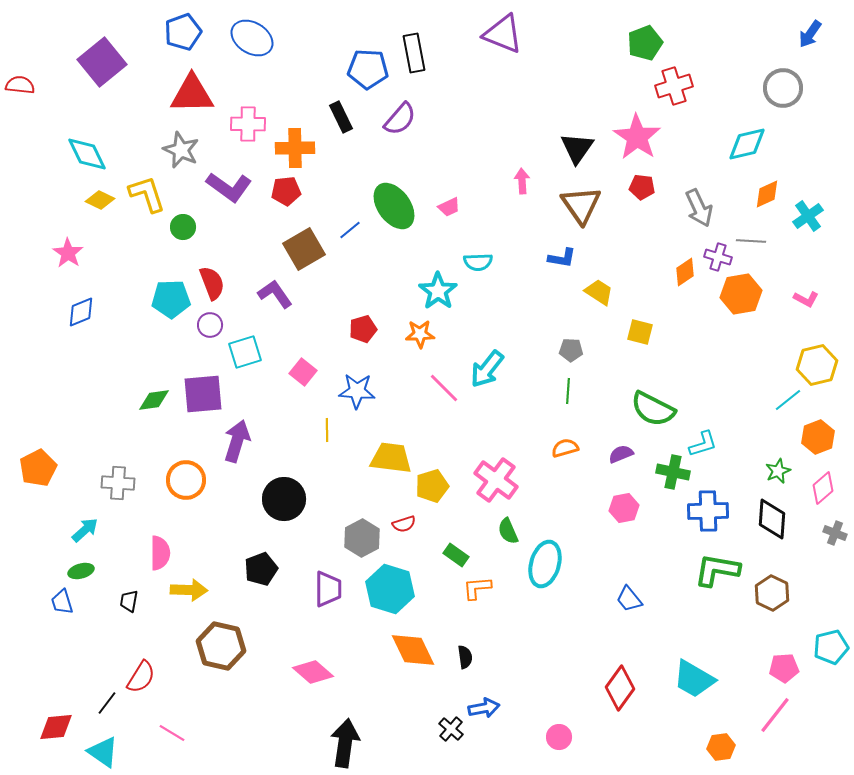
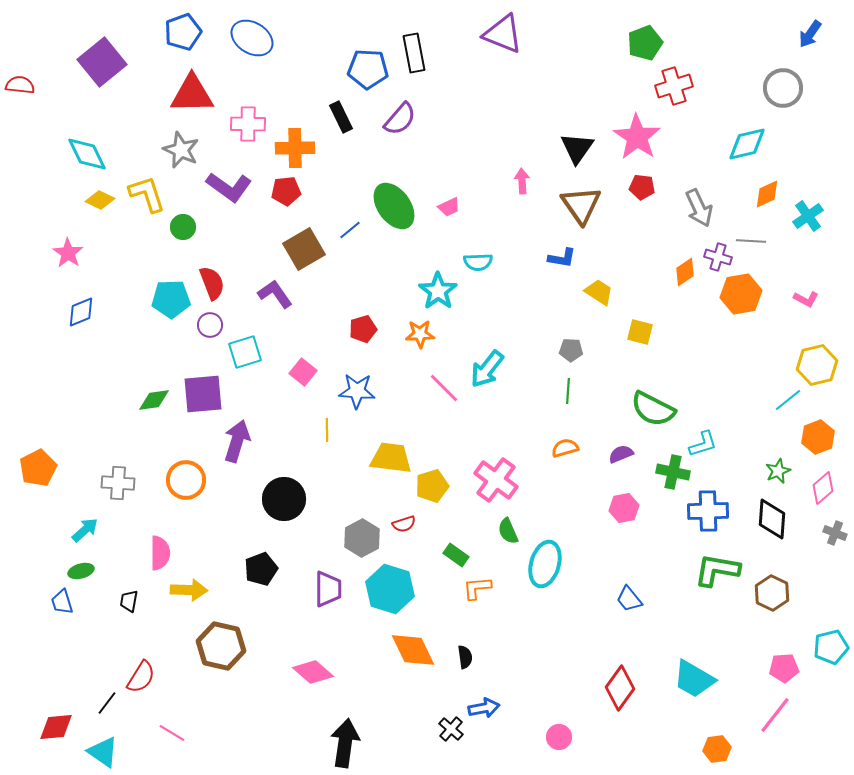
orange hexagon at (721, 747): moved 4 px left, 2 px down
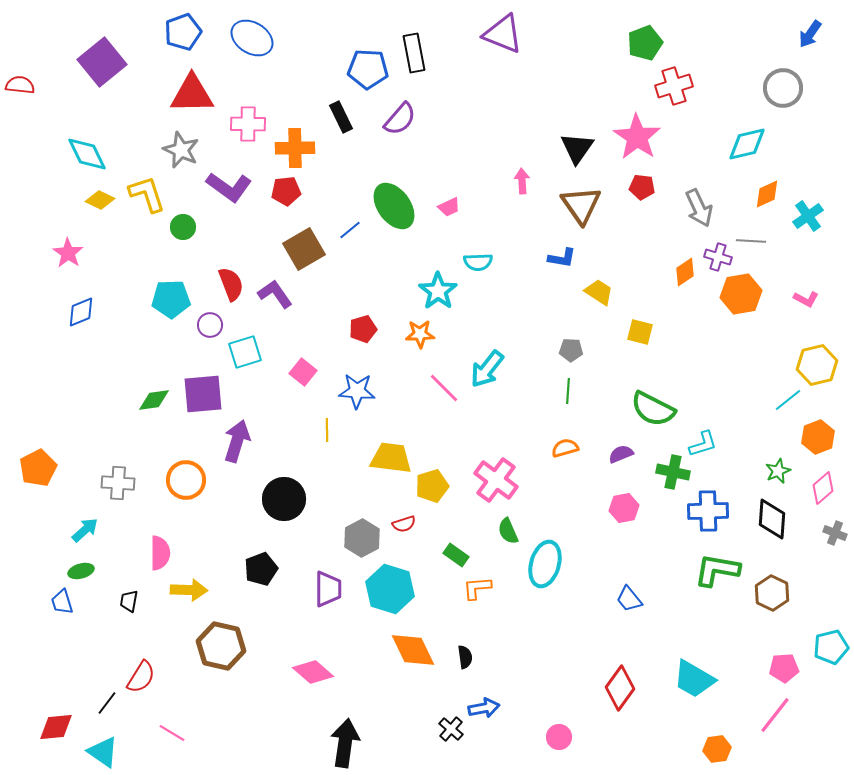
red semicircle at (212, 283): moved 19 px right, 1 px down
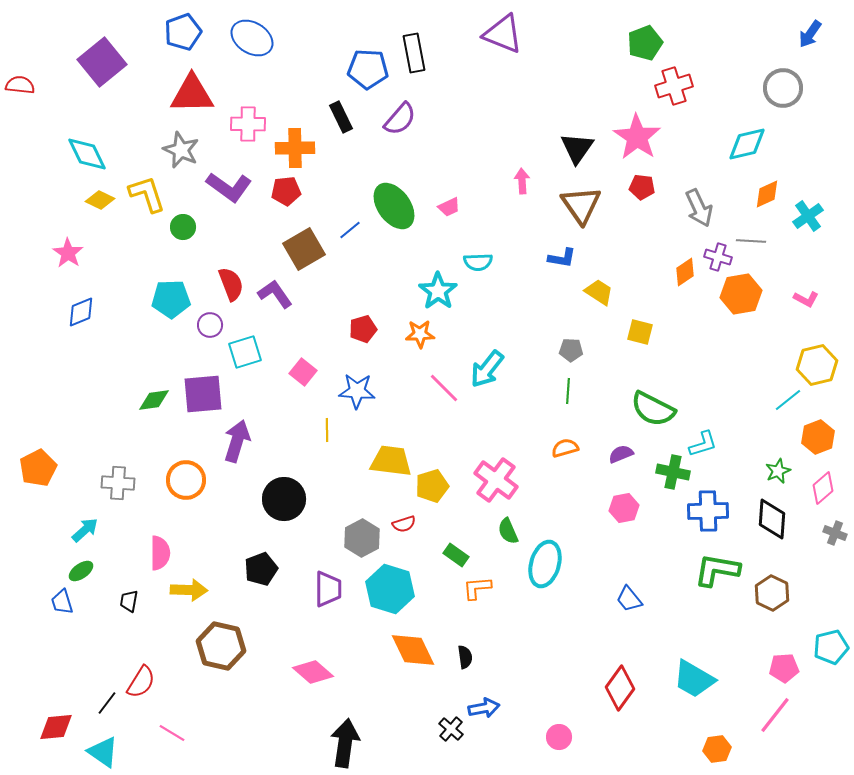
yellow trapezoid at (391, 458): moved 3 px down
green ellipse at (81, 571): rotated 20 degrees counterclockwise
red semicircle at (141, 677): moved 5 px down
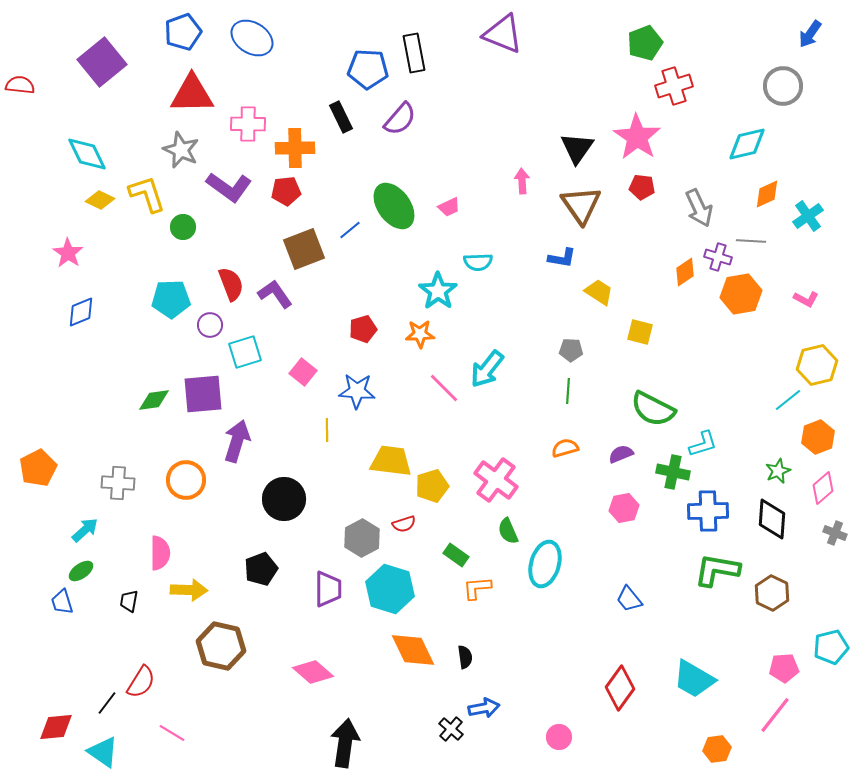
gray circle at (783, 88): moved 2 px up
brown square at (304, 249): rotated 9 degrees clockwise
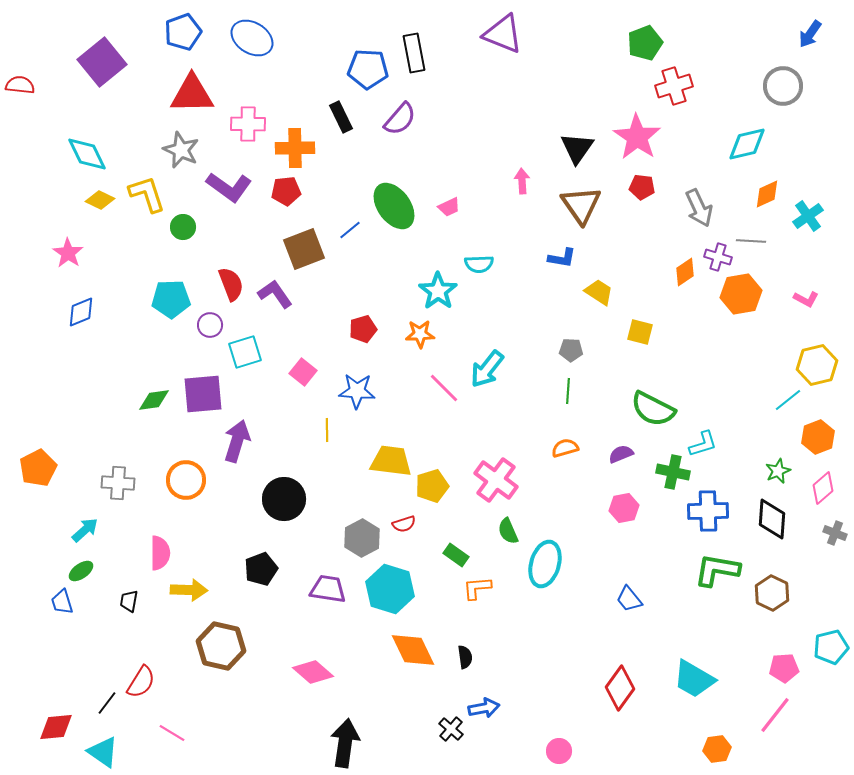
cyan semicircle at (478, 262): moved 1 px right, 2 px down
purple trapezoid at (328, 589): rotated 81 degrees counterclockwise
pink circle at (559, 737): moved 14 px down
